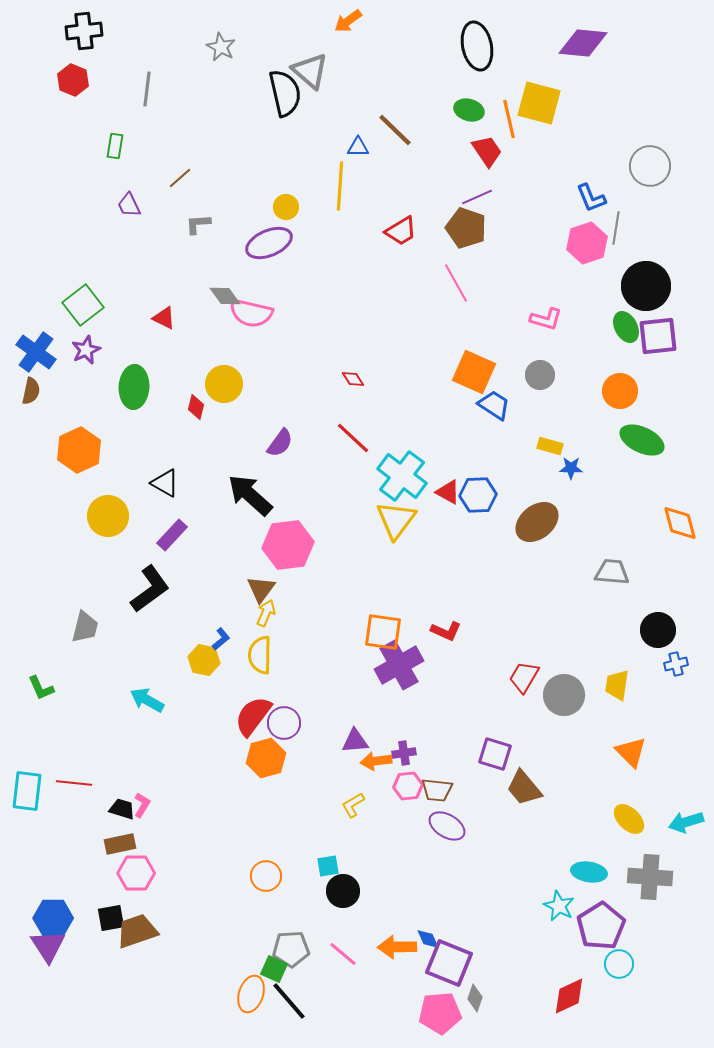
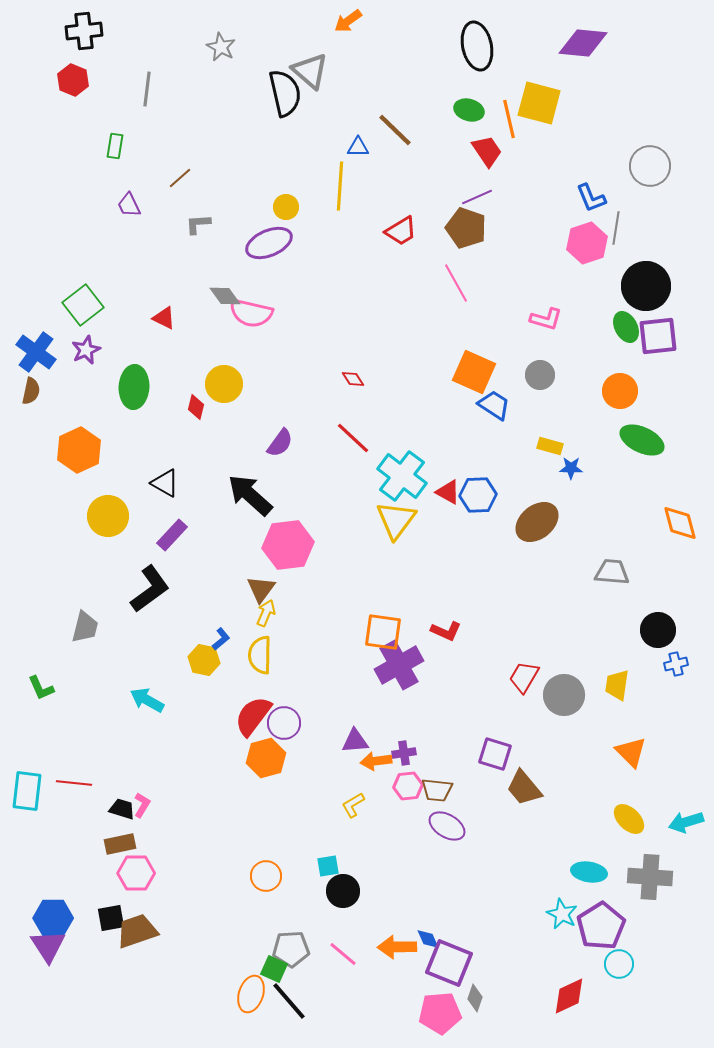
cyan star at (559, 906): moved 3 px right, 8 px down
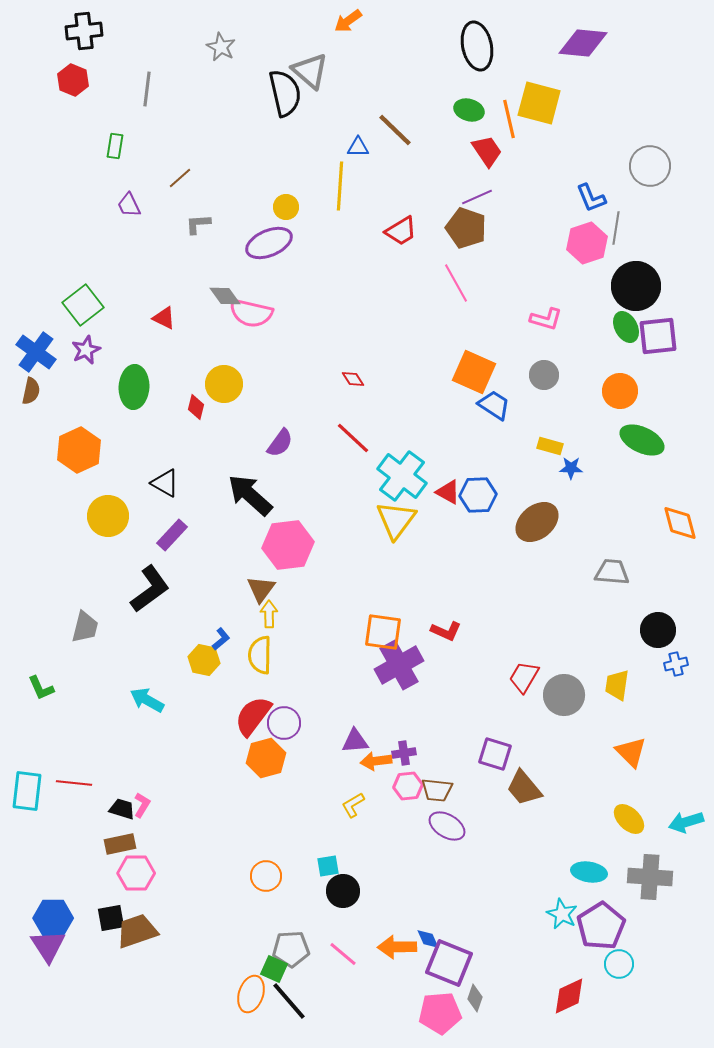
black circle at (646, 286): moved 10 px left
gray circle at (540, 375): moved 4 px right
yellow arrow at (266, 613): moved 3 px right, 1 px down; rotated 24 degrees counterclockwise
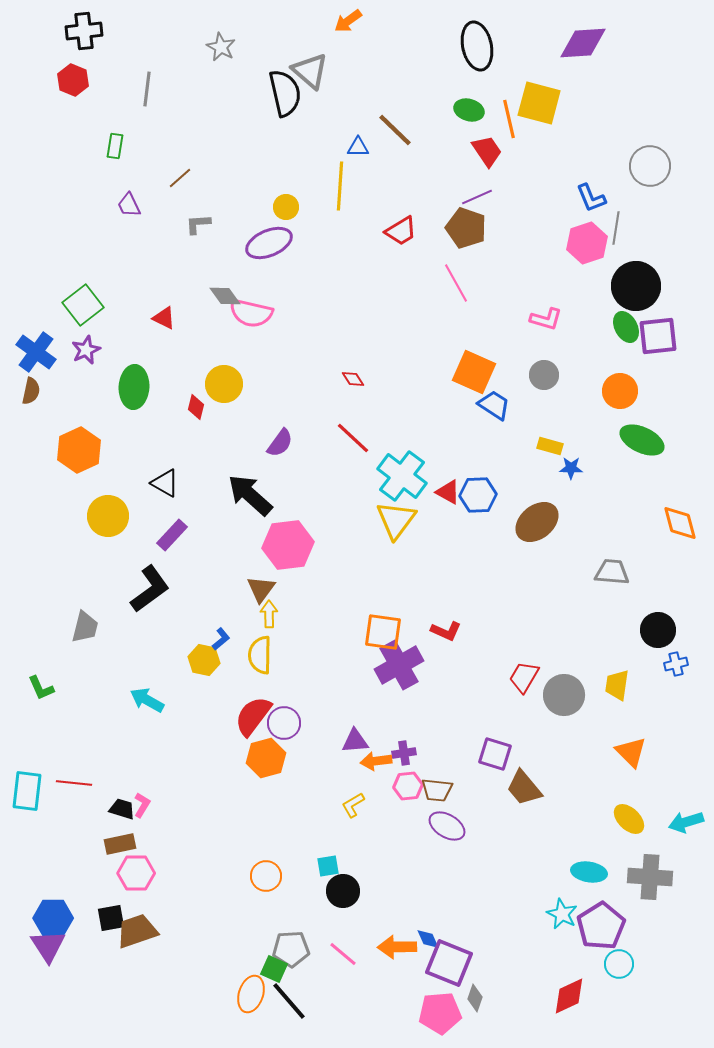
purple diamond at (583, 43): rotated 9 degrees counterclockwise
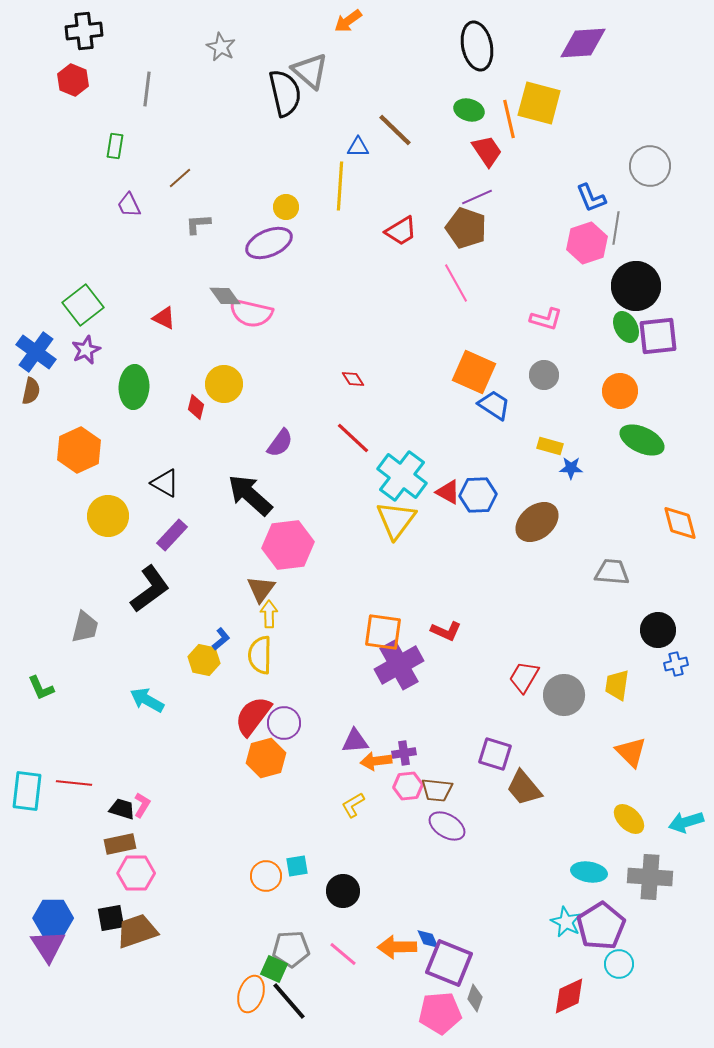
cyan square at (328, 866): moved 31 px left
cyan star at (562, 914): moved 4 px right, 8 px down
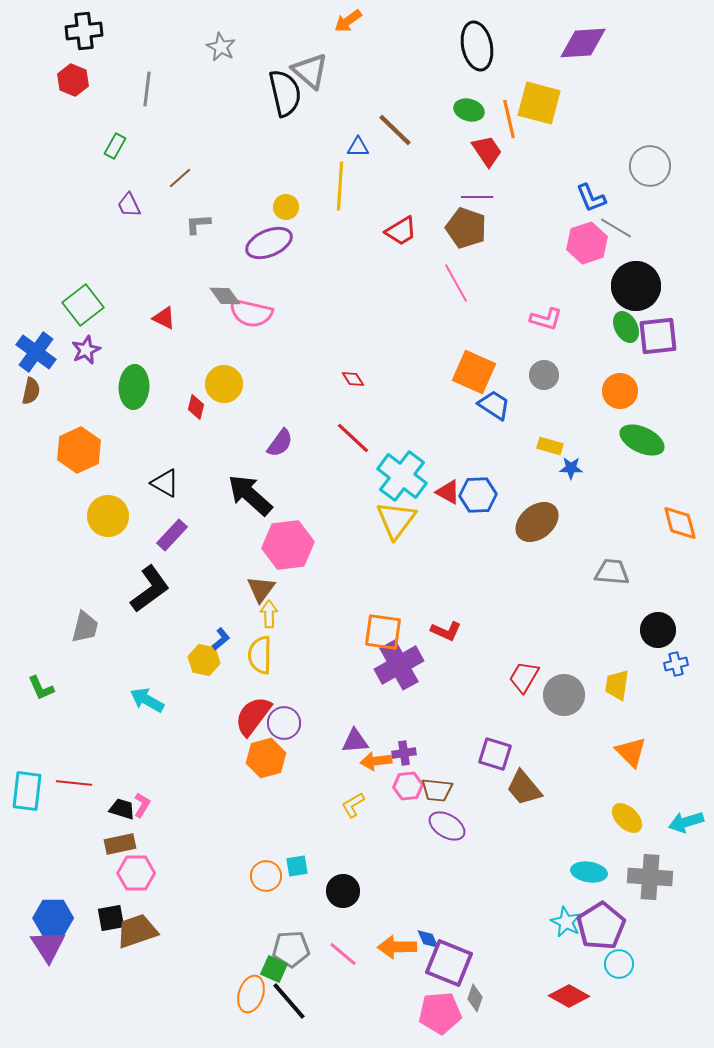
green rectangle at (115, 146): rotated 20 degrees clockwise
purple line at (477, 197): rotated 24 degrees clockwise
gray line at (616, 228): rotated 68 degrees counterclockwise
yellow ellipse at (629, 819): moved 2 px left, 1 px up
red diamond at (569, 996): rotated 54 degrees clockwise
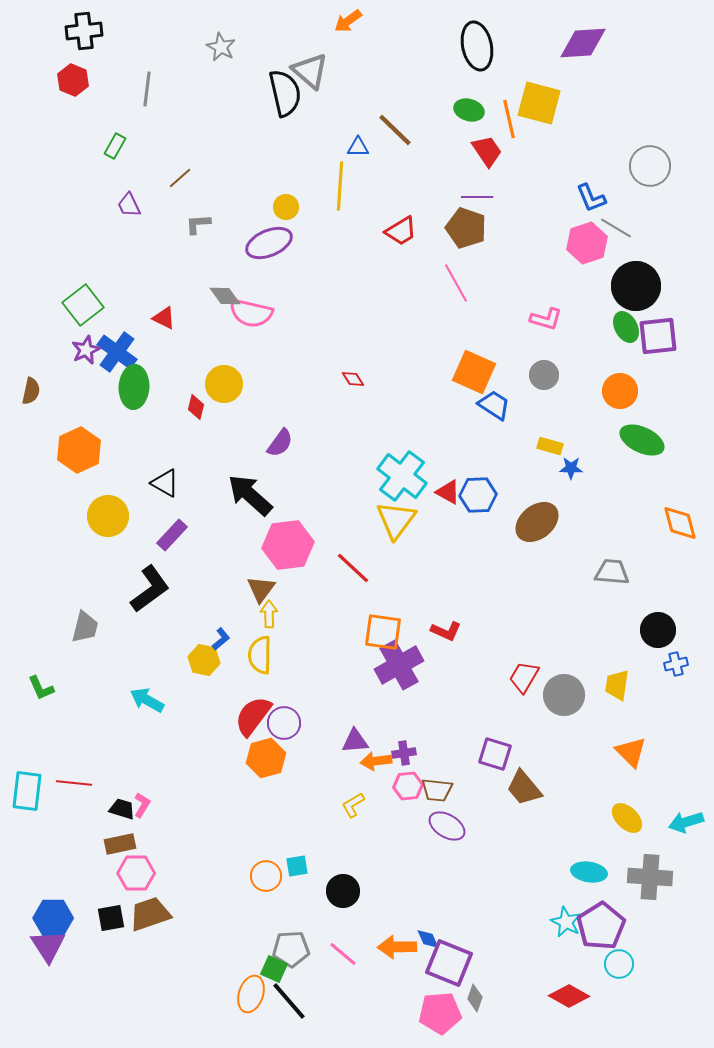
blue cross at (36, 352): moved 81 px right
red line at (353, 438): moved 130 px down
brown trapezoid at (137, 931): moved 13 px right, 17 px up
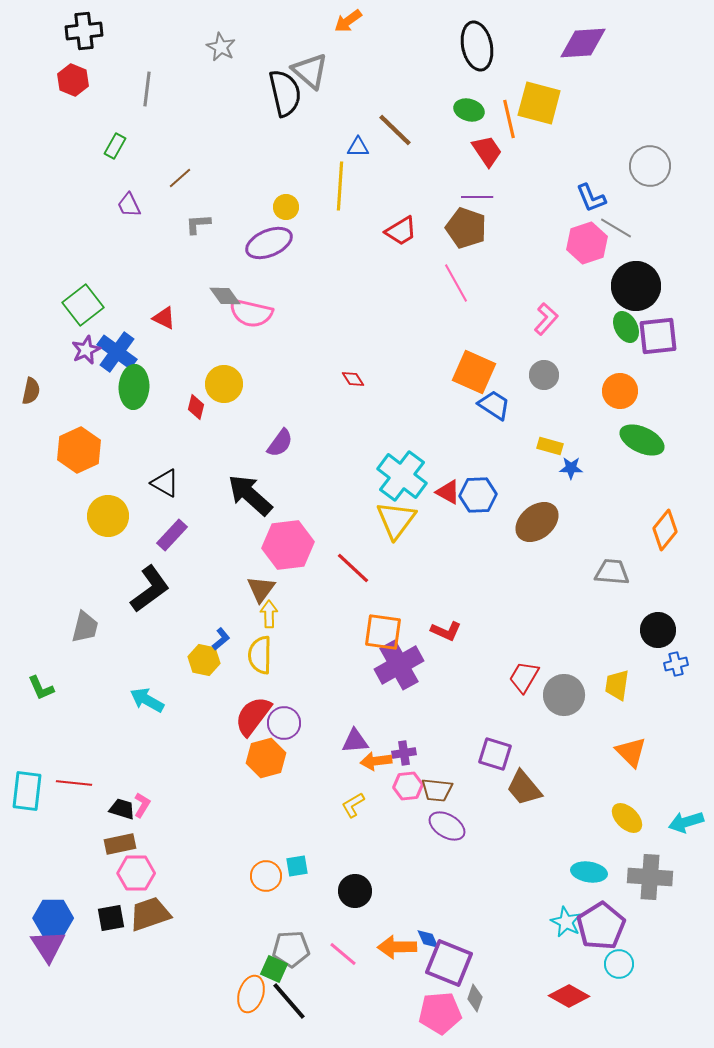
pink L-shape at (546, 319): rotated 64 degrees counterclockwise
orange diamond at (680, 523): moved 15 px left, 7 px down; rotated 54 degrees clockwise
black circle at (343, 891): moved 12 px right
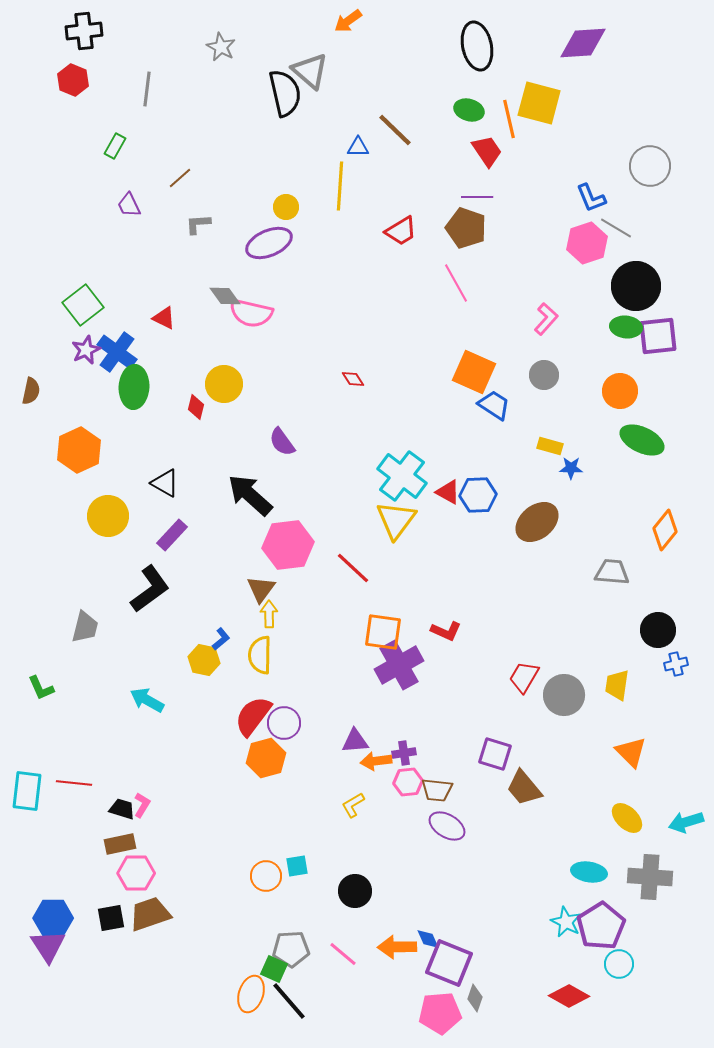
green ellipse at (626, 327): rotated 56 degrees counterclockwise
purple semicircle at (280, 443): moved 2 px right, 1 px up; rotated 108 degrees clockwise
pink hexagon at (408, 786): moved 4 px up
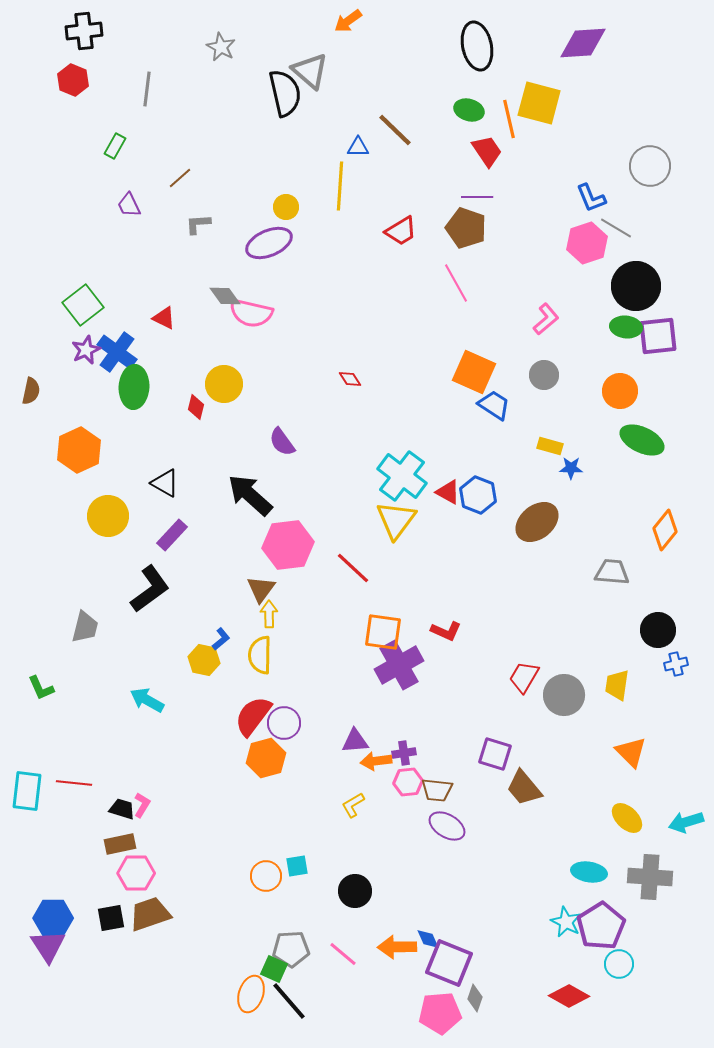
pink L-shape at (546, 319): rotated 8 degrees clockwise
red diamond at (353, 379): moved 3 px left
blue hexagon at (478, 495): rotated 24 degrees clockwise
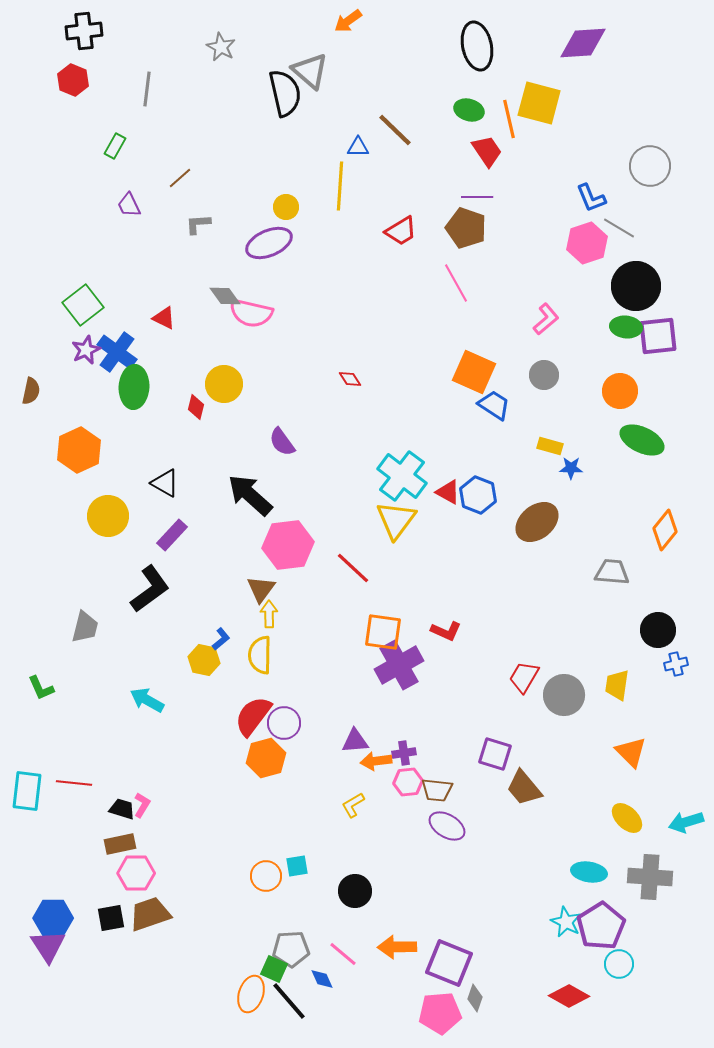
gray line at (616, 228): moved 3 px right
blue diamond at (428, 939): moved 106 px left, 40 px down
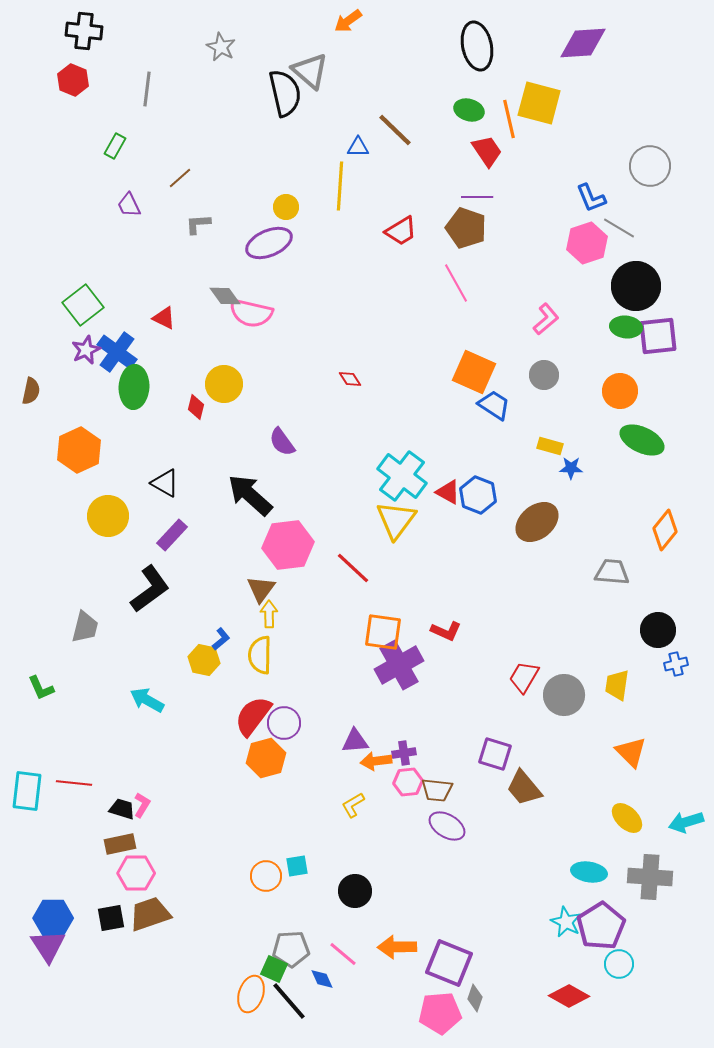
black cross at (84, 31): rotated 12 degrees clockwise
